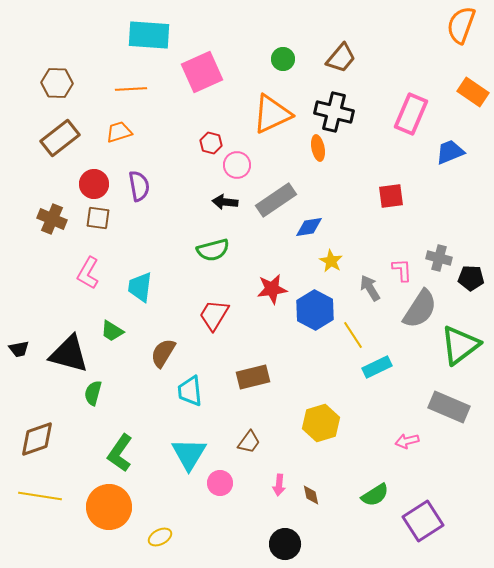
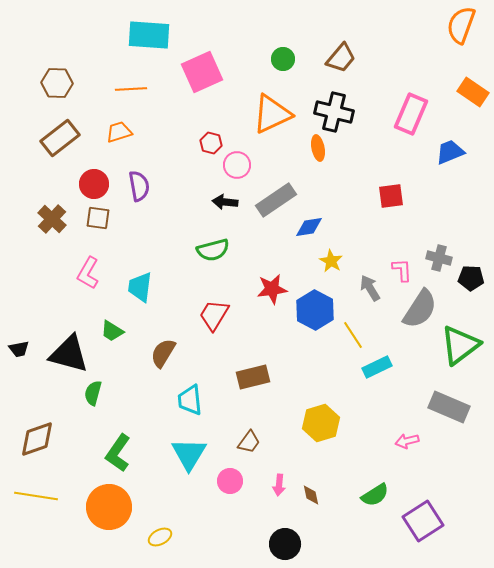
brown cross at (52, 219): rotated 20 degrees clockwise
cyan trapezoid at (190, 391): moved 9 px down
green L-shape at (120, 453): moved 2 px left
pink circle at (220, 483): moved 10 px right, 2 px up
yellow line at (40, 496): moved 4 px left
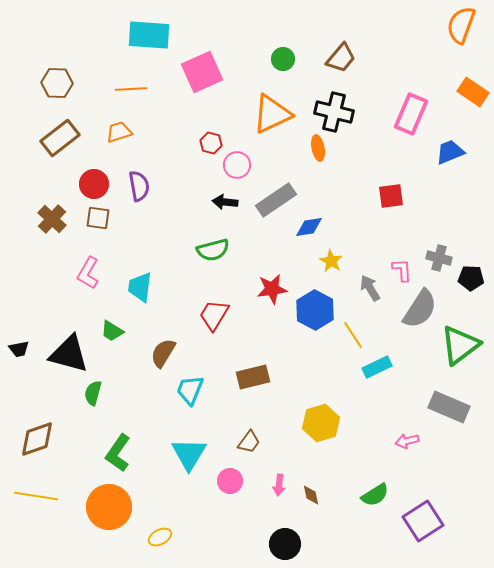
cyan trapezoid at (190, 400): moved 10 px up; rotated 28 degrees clockwise
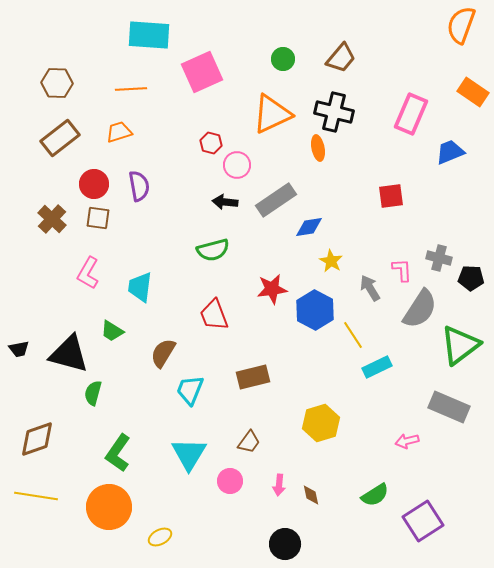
red trapezoid at (214, 315): rotated 52 degrees counterclockwise
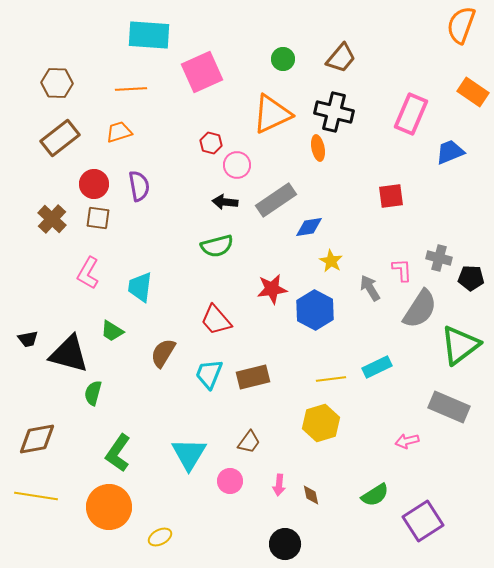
green semicircle at (213, 250): moved 4 px right, 4 px up
red trapezoid at (214, 315): moved 2 px right, 5 px down; rotated 20 degrees counterclockwise
yellow line at (353, 335): moved 22 px left, 44 px down; rotated 64 degrees counterclockwise
black trapezoid at (19, 349): moved 9 px right, 10 px up
cyan trapezoid at (190, 390): moved 19 px right, 16 px up
brown diamond at (37, 439): rotated 9 degrees clockwise
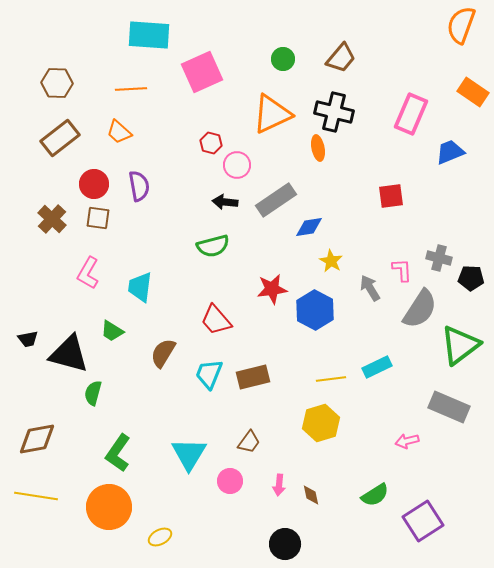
orange trapezoid at (119, 132): rotated 120 degrees counterclockwise
green semicircle at (217, 246): moved 4 px left
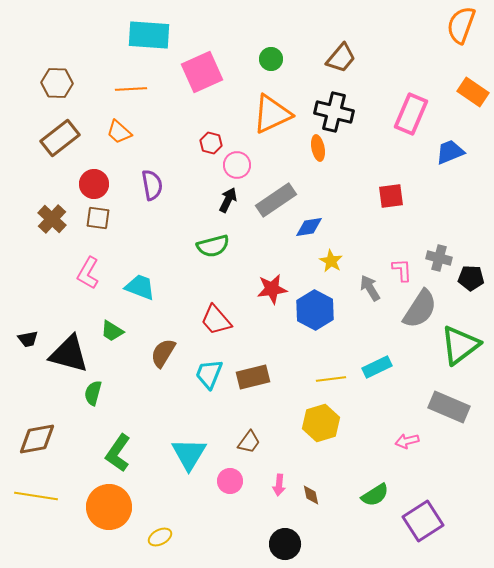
green circle at (283, 59): moved 12 px left
purple semicircle at (139, 186): moved 13 px right, 1 px up
black arrow at (225, 202): moved 3 px right, 2 px up; rotated 110 degrees clockwise
cyan trapezoid at (140, 287): rotated 104 degrees clockwise
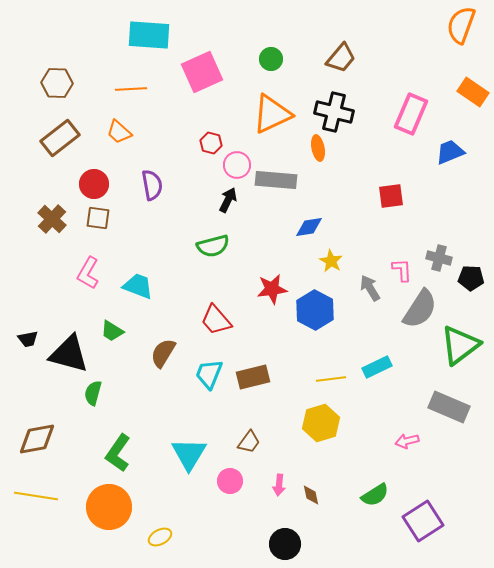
gray rectangle at (276, 200): moved 20 px up; rotated 39 degrees clockwise
cyan trapezoid at (140, 287): moved 2 px left, 1 px up
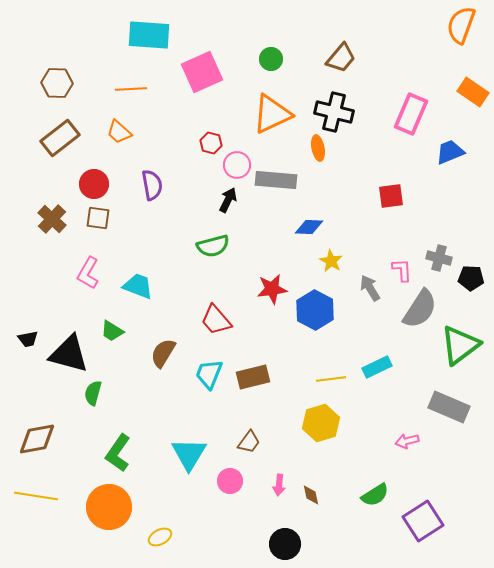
blue diamond at (309, 227): rotated 12 degrees clockwise
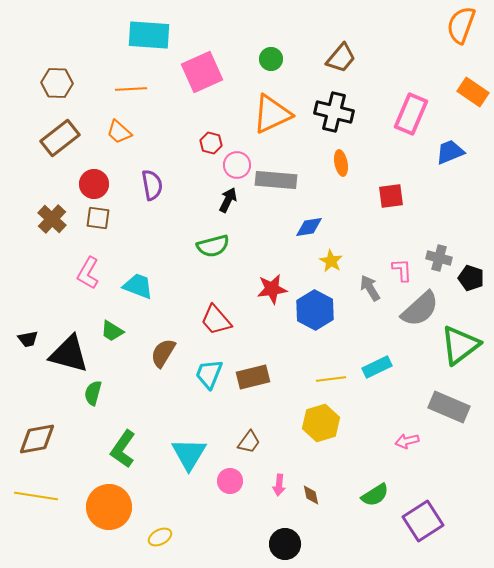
orange ellipse at (318, 148): moved 23 px right, 15 px down
blue diamond at (309, 227): rotated 12 degrees counterclockwise
black pentagon at (471, 278): rotated 15 degrees clockwise
gray semicircle at (420, 309): rotated 15 degrees clockwise
green L-shape at (118, 453): moved 5 px right, 4 px up
